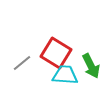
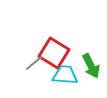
red square: moved 2 px left
gray line: moved 12 px right
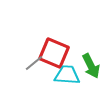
red square: rotated 8 degrees counterclockwise
cyan trapezoid: moved 2 px right
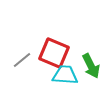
gray line: moved 12 px left, 3 px up
cyan trapezoid: moved 2 px left
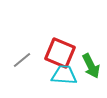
red square: moved 6 px right
cyan trapezoid: moved 1 px left
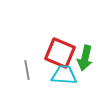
gray line: moved 5 px right, 10 px down; rotated 60 degrees counterclockwise
green arrow: moved 6 px left, 8 px up; rotated 40 degrees clockwise
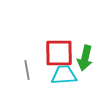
red square: moved 1 px left; rotated 24 degrees counterclockwise
cyan trapezoid: rotated 8 degrees counterclockwise
